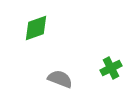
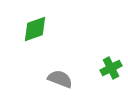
green diamond: moved 1 px left, 1 px down
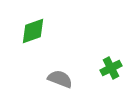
green diamond: moved 2 px left, 2 px down
